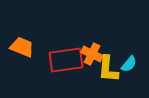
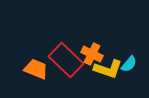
orange trapezoid: moved 14 px right, 22 px down
red rectangle: rotated 52 degrees clockwise
yellow L-shape: rotated 76 degrees counterclockwise
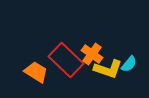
orange cross: rotated 10 degrees clockwise
orange trapezoid: moved 3 px down; rotated 10 degrees clockwise
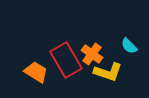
red rectangle: rotated 16 degrees clockwise
cyan semicircle: moved 18 px up; rotated 96 degrees clockwise
yellow L-shape: moved 3 px down
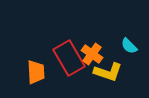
red rectangle: moved 3 px right, 2 px up
orange trapezoid: rotated 55 degrees clockwise
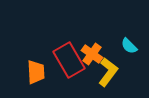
red rectangle: moved 2 px down
yellow L-shape: rotated 72 degrees counterclockwise
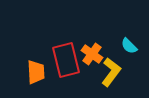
red rectangle: moved 3 px left; rotated 16 degrees clockwise
yellow L-shape: moved 3 px right
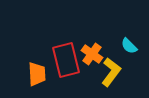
orange trapezoid: moved 1 px right, 2 px down
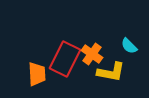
red rectangle: moved 1 px left, 1 px up; rotated 40 degrees clockwise
yellow L-shape: rotated 64 degrees clockwise
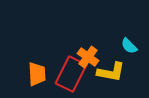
orange cross: moved 4 px left, 3 px down
red rectangle: moved 6 px right, 15 px down
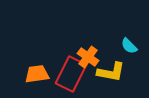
orange trapezoid: rotated 95 degrees counterclockwise
